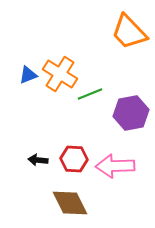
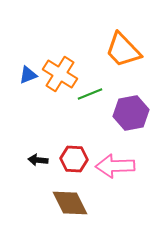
orange trapezoid: moved 6 px left, 18 px down
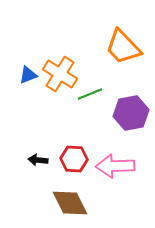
orange trapezoid: moved 3 px up
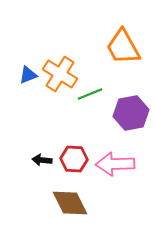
orange trapezoid: rotated 15 degrees clockwise
black arrow: moved 4 px right
pink arrow: moved 2 px up
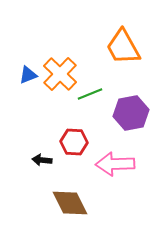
orange cross: rotated 12 degrees clockwise
red hexagon: moved 17 px up
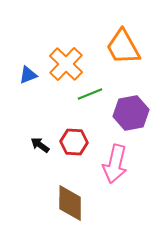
orange cross: moved 6 px right, 10 px up
black arrow: moved 2 px left, 15 px up; rotated 30 degrees clockwise
pink arrow: rotated 75 degrees counterclockwise
brown diamond: rotated 27 degrees clockwise
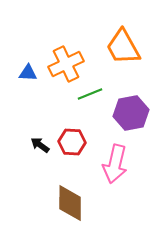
orange cross: rotated 20 degrees clockwise
blue triangle: moved 2 px up; rotated 24 degrees clockwise
red hexagon: moved 2 px left
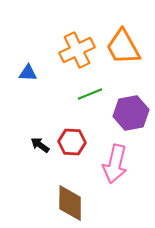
orange cross: moved 11 px right, 14 px up
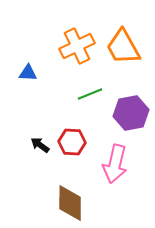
orange cross: moved 4 px up
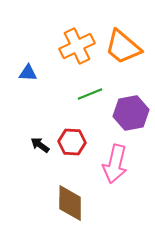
orange trapezoid: rotated 21 degrees counterclockwise
